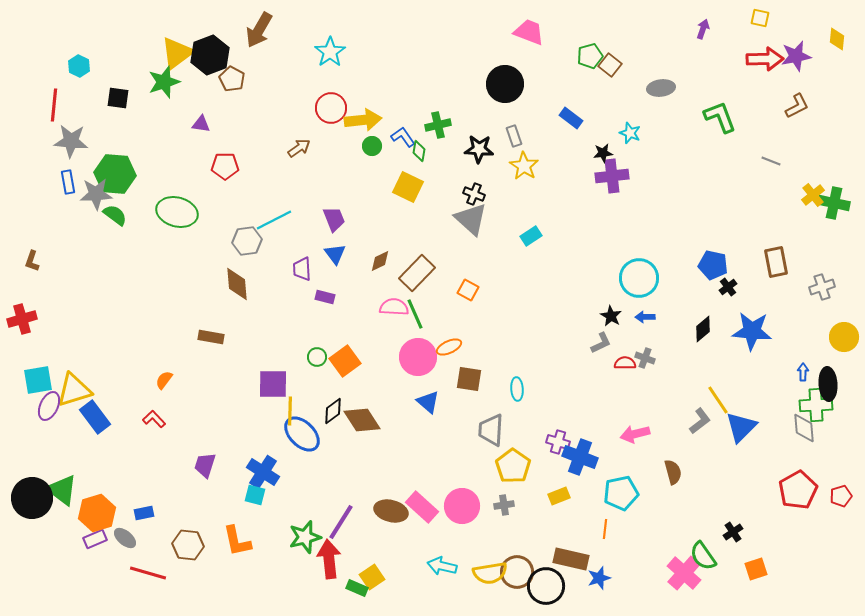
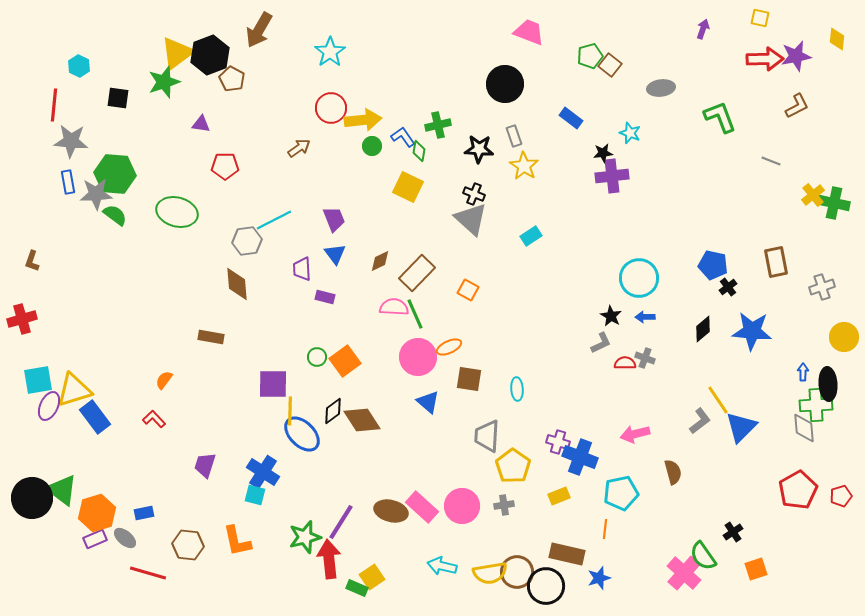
gray trapezoid at (491, 430): moved 4 px left, 6 px down
brown rectangle at (571, 559): moved 4 px left, 5 px up
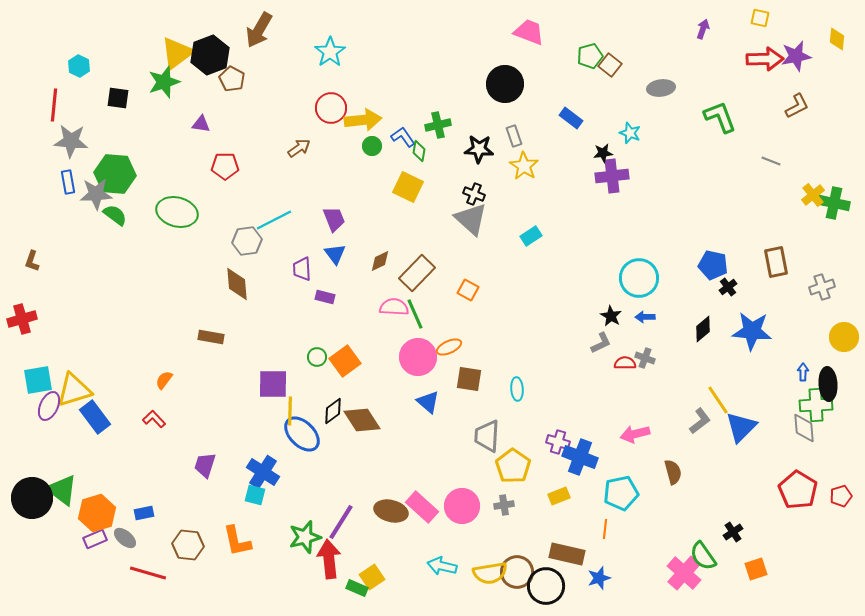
red pentagon at (798, 490): rotated 12 degrees counterclockwise
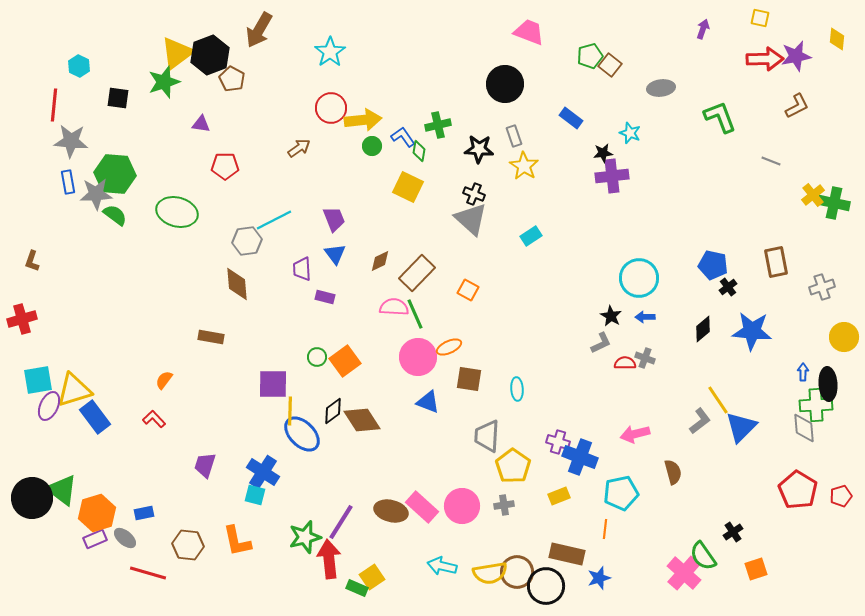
blue triangle at (428, 402): rotated 20 degrees counterclockwise
